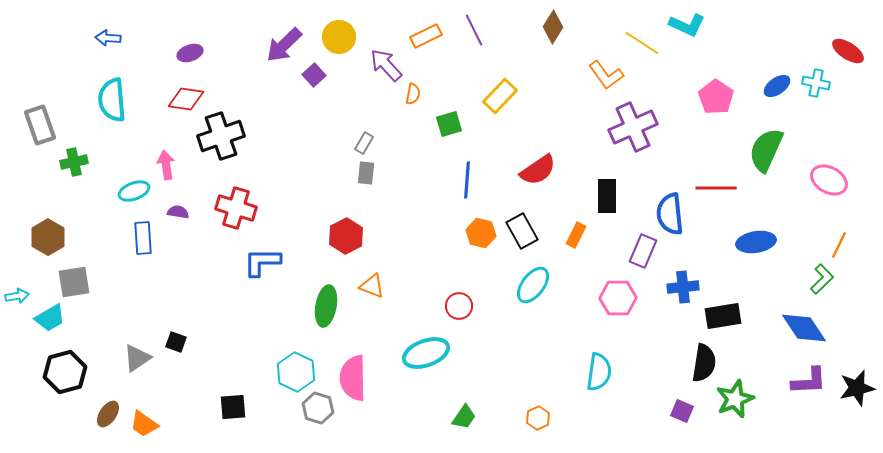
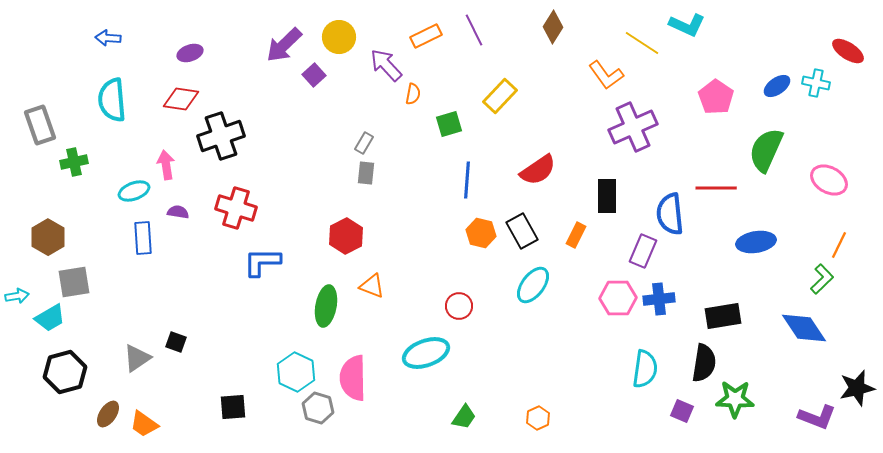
red diamond at (186, 99): moved 5 px left
blue cross at (683, 287): moved 24 px left, 12 px down
cyan semicircle at (599, 372): moved 46 px right, 3 px up
purple L-shape at (809, 381): moved 8 px right, 36 px down; rotated 24 degrees clockwise
green star at (735, 399): rotated 24 degrees clockwise
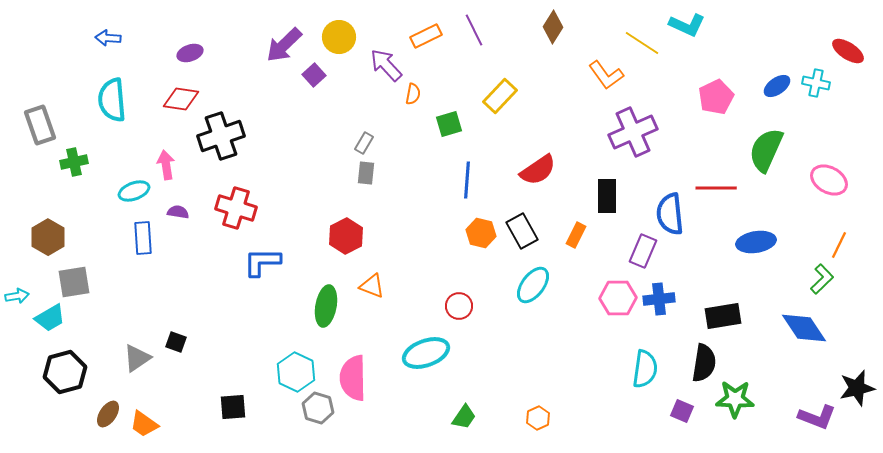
pink pentagon at (716, 97): rotated 12 degrees clockwise
purple cross at (633, 127): moved 5 px down
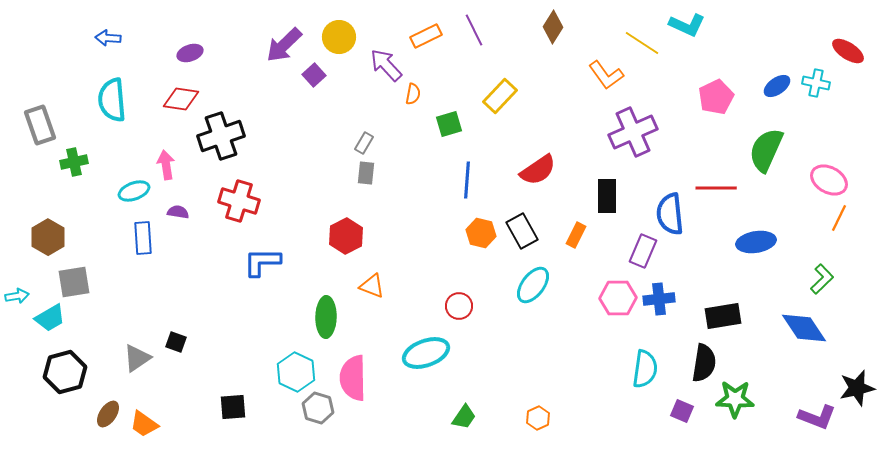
red cross at (236, 208): moved 3 px right, 7 px up
orange line at (839, 245): moved 27 px up
green ellipse at (326, 306): moved 11 px down; rotated 9 degrees counterclockwise
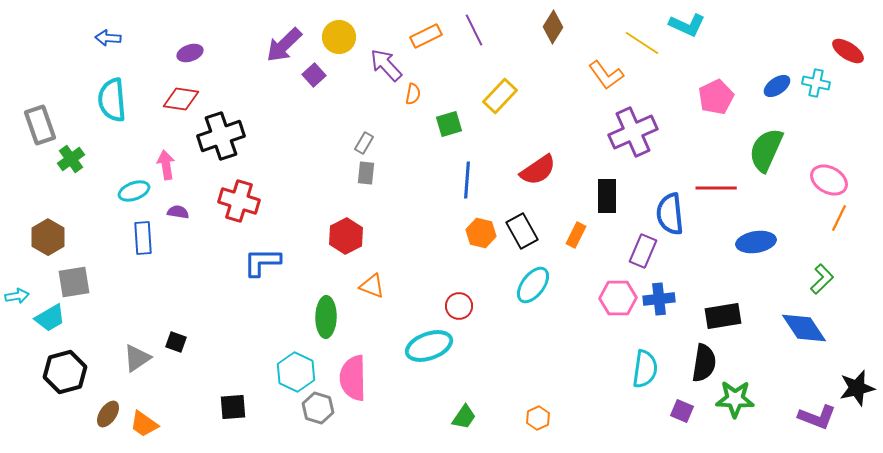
green cross at (74, 162): moved 3 px left, 3 px up; rotated 24 degrees counterclockwise
cyan ellipse at (426, 353): moved 3 px right, 7 px up
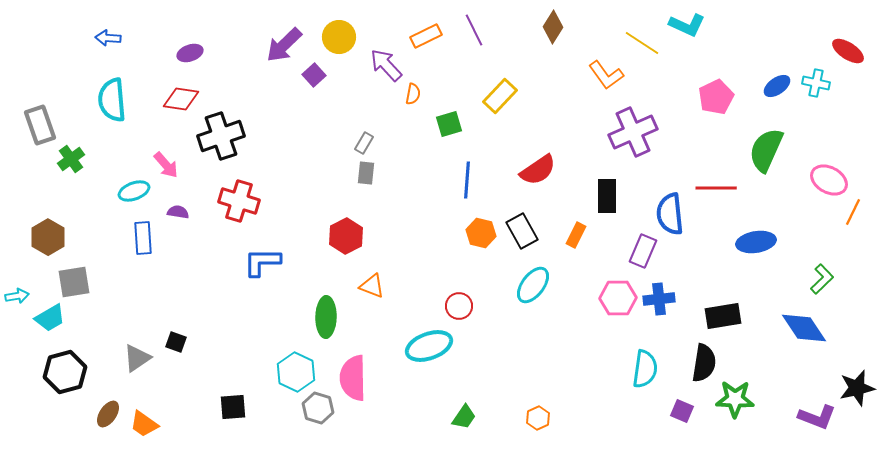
pink arrow at (166, 165): rotated 148 degrees clockwise
orange line at (839, 218): moved 14 px right, 6 px up
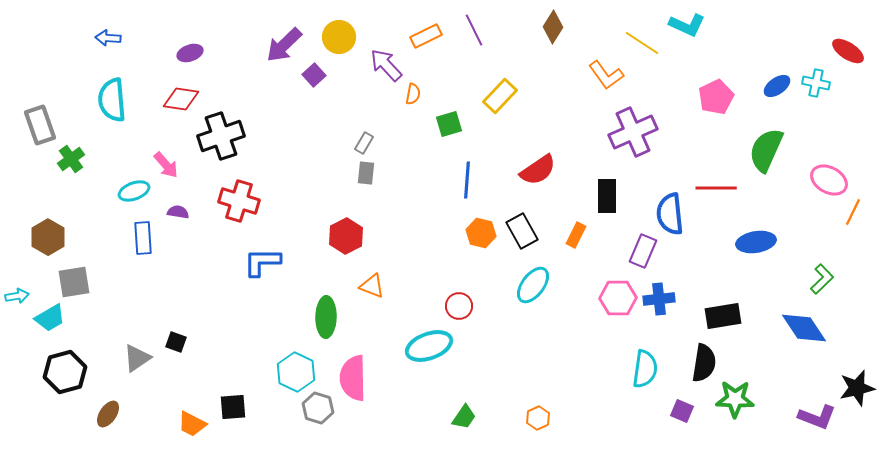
orange trapezoid at (144, 424): moved 48 px right; rotated 8 degrees counterclockwise
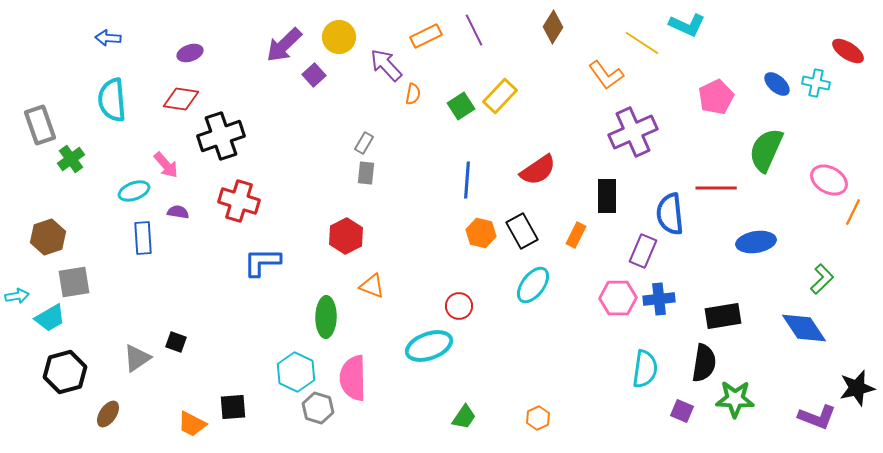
blue ellipse at (777, 86): moved 2 px up; rotated 76 degrees clockwise
green square at (449, 124): moved 12 px right, 18 px up; rotated 16 degrees counterclockwise
brown hexagon at (48, 237): rotated 12 degrees clockwise
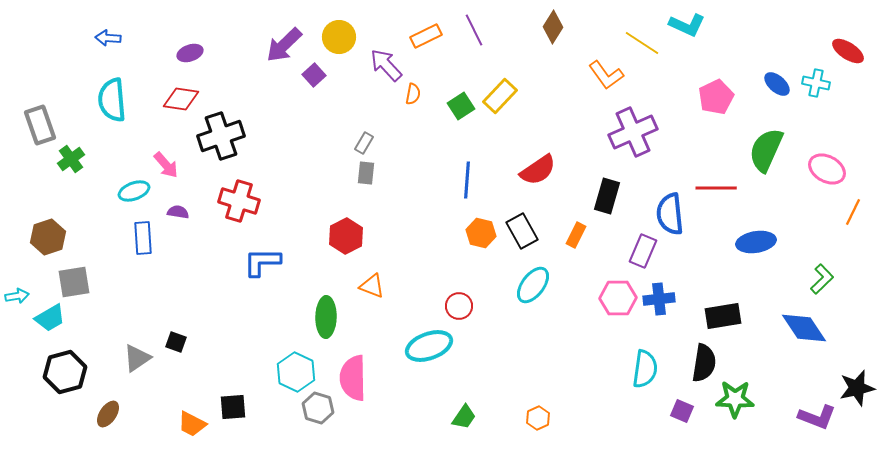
pink ellipse at (829, 180): moved 2 px left, 11 px up
black rectangle at (607, 196): rotated 16 degrees clockwise
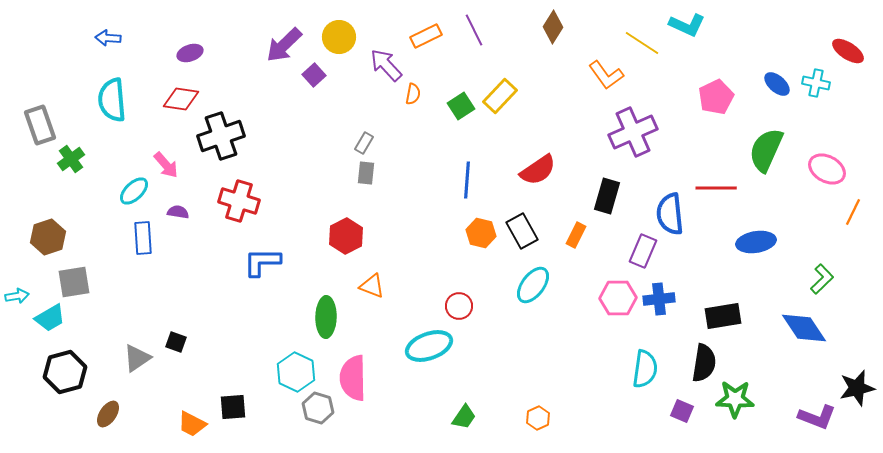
cyan ellipse at (134, 191): rotated 24 degrees counterclockwise
